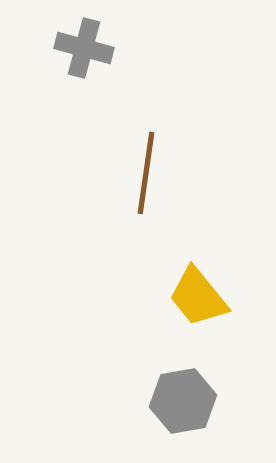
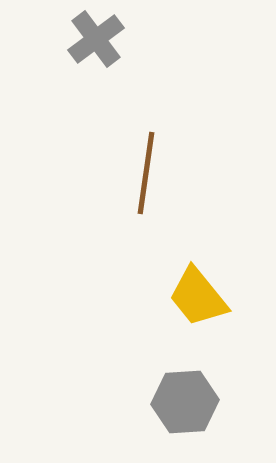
gray cross: moved 12 px right, 9 px up; rotated 38 degrees clockwise
gray hexagon: moved 2 px right, 1 px down; rotated 6 degrees clockwise
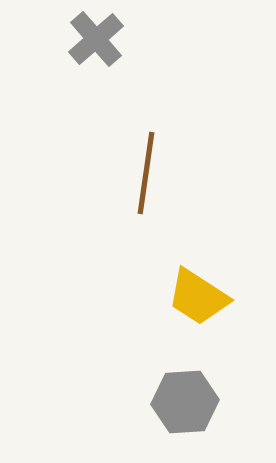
gray cross: rotated 4 degrees counterclockwise
yellow trapezoid: rotated 18 degrees counterclockwise
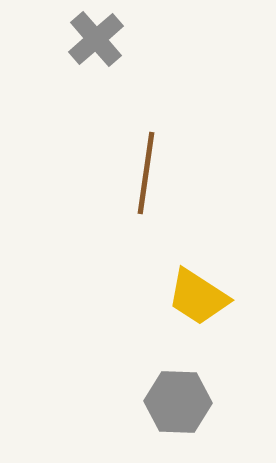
gray hexagon: moved 7 px left; rotated 6 degrees clockwise
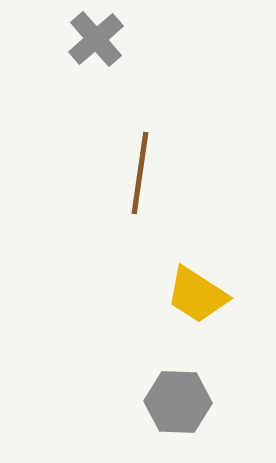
brown line: moved 6 px left
yellow trapezoid: moved 1 px left, 2 px up
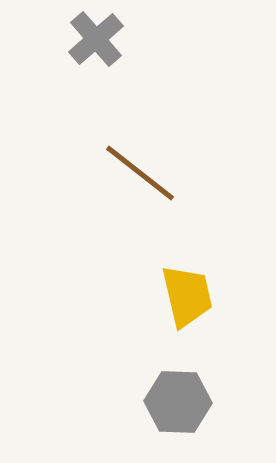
brown line: rotated 60 degrees counterclockwise
yellow trapezoid: moved 10 px left, 1 px down; rotated 136 degrees counterclockwise
